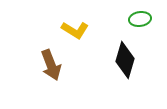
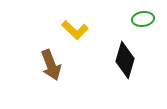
green ellipse: moved 3 px right
yellow L-shape: rotated 12 degrees clockwise
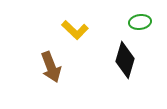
green ellipse: moved 3 px left, 3 px down
brown arrow: moved 2 px down
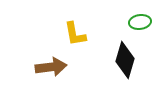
yellow L-shape: moved 4 px down; rotated 36 degrees clockwise
brown arrow: rotated 76 degrees counterclockwise
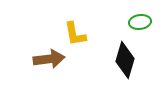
brown arrow: moved 2 px left, 8 px up
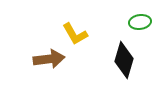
yellow L-shape: rotated 20 degrees counterclockwise
black diamond: moved 1 px left
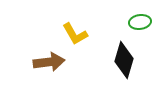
brown arrow: moved 3 px down
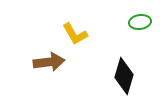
black diamond: moved 16 px down
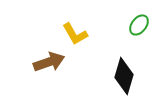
green ellipse: moved 1 px left, 3 px down; rotated 45 degrees counterclockwise
brown arrow: rotated 12 degrees counterclockwise
